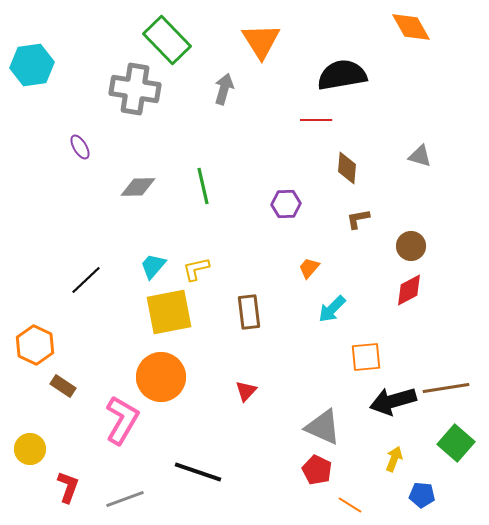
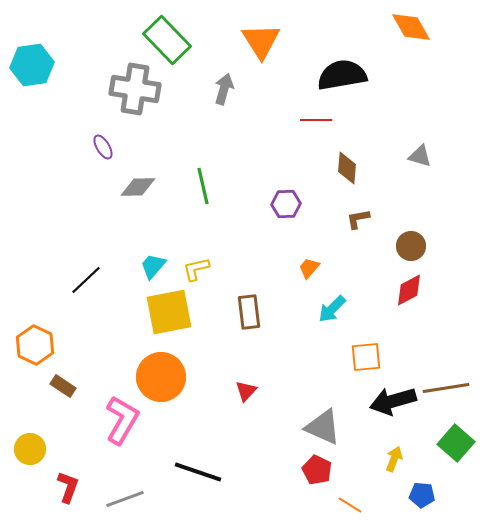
purple ellipse at (80, 147): moved 23 px right
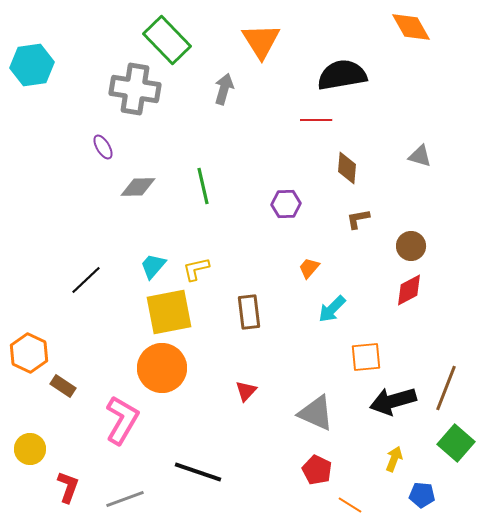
orange hexagon at (35, 345): moved 6 px left, 8 px down
orange circle at (161, 377): moved 1 px right, 9 px up
brown line at (446, 388): rotated 60 degrees counterclockwise
gray triangle at (323, 427): moved 7 px left, 14 px up
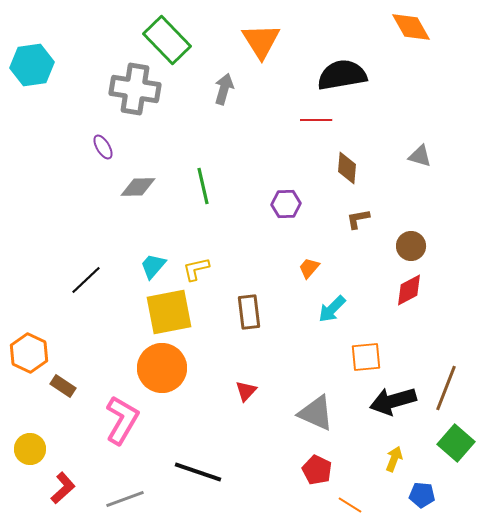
red L-shape at (68, 487): moved 5 px left, 1 px down; rotated 28 degrees clockwise
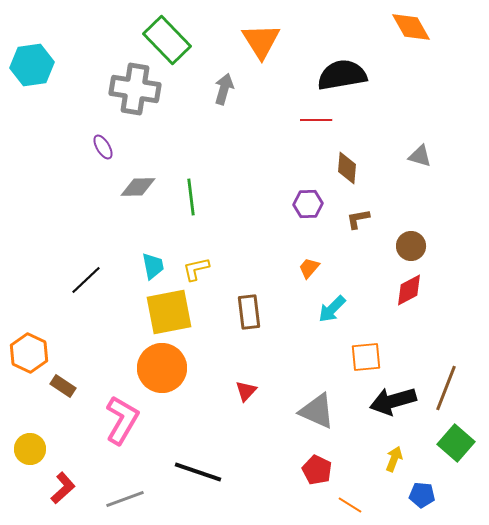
green line at (203, 186): moved 12 px left, 11 px down; rotated 6 degrees clockwise
purple hexagon at (286, 204): moved 22 px right
cyan trapezoid at (153, 266): rotated 128 degrees clockwise
gray triangle at (316, 413): moved 1 px right, 2 px up
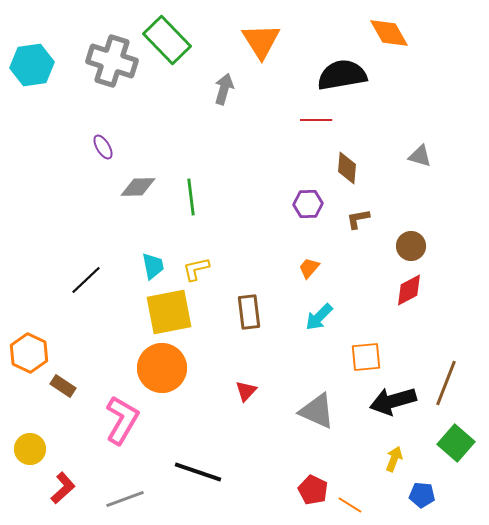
orange diamond at (411, 27): moved 22 px left, 6 px down
gray cross at (135, 89): moved 23 px left, 28 px up; rotated 9 degrees clockwise
cyan arrow at (332, 309): moved 13 px left, 8 px down
brown line at (446, 388): moved 5 px up
red pentagon at (317, 470): moved 4 px left, 20 px down
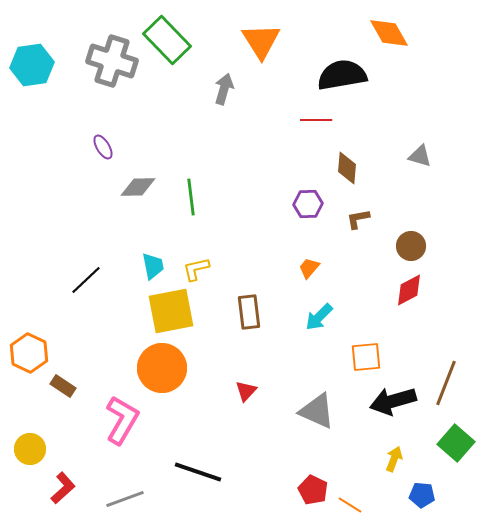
yellow square at (169, 312): moved 2 px right, 1 px up
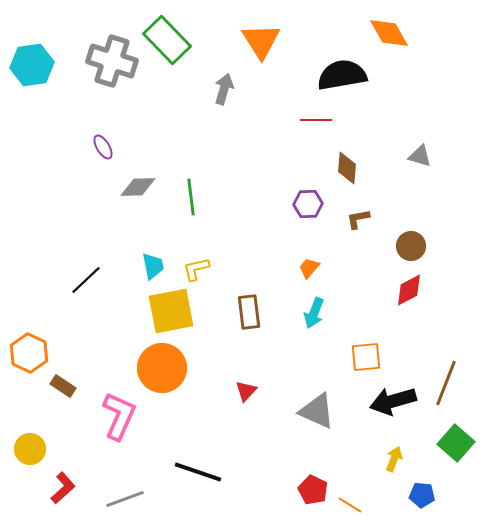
cyan arrow at (319, 317): moved 5 px left, 4 px up; rotated 24 degrees counterclockwise
pink L-shape at (122, 420): moved 3 px left, 4 px up; rotated 6 degrees counterclockwise
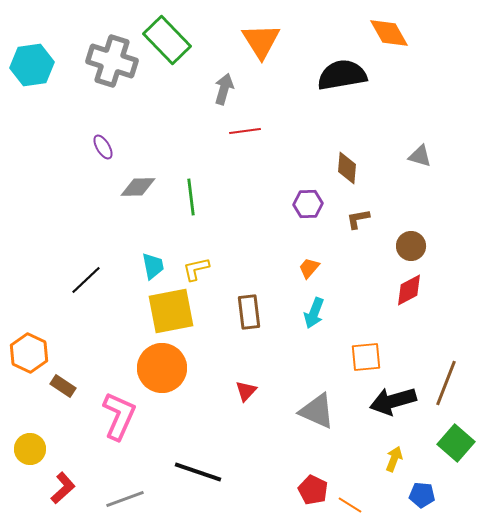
red line at (316, 120): moved 71 px left, 11 px down; rotated 8 degrees counterclockwise
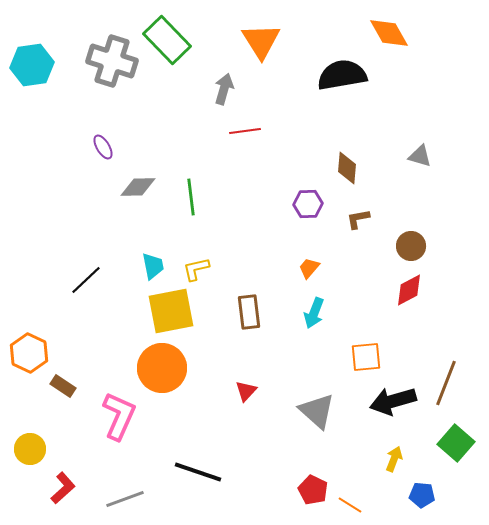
gray triangle at (317, 411): rotated 18 degrees clockwise
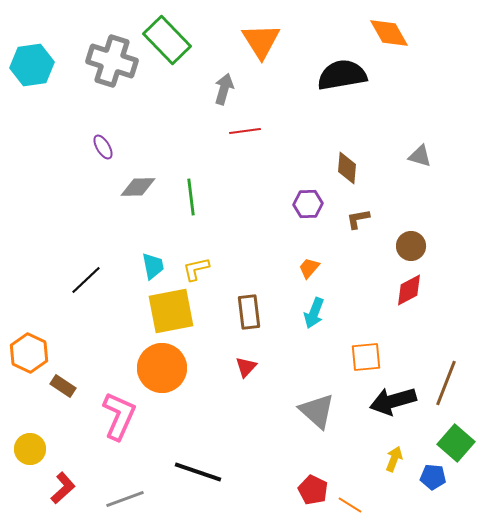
red triangle at (246, 391): moved 24 px up
blue pentagon at (422, 495): moved 11 px right, 18 px up
